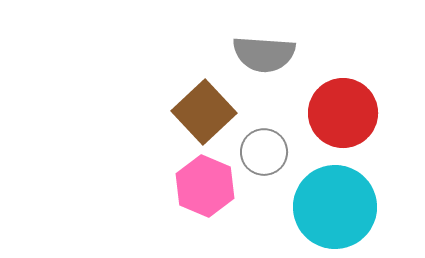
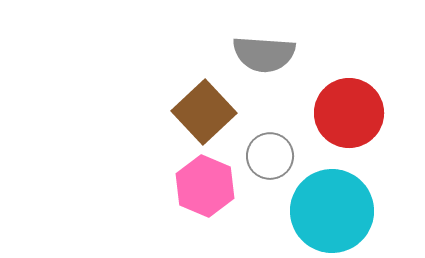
red circle: moved 6 px right
gray circle: moved 6 px right, 4 px down
cyan circle: moved 3 px left, 4 px down
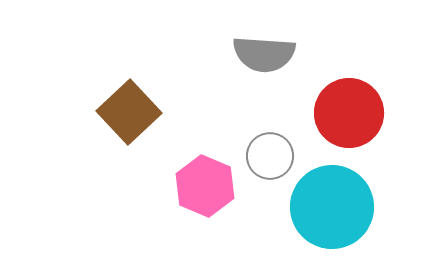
brown square: moved 75 px left
cyan circle: moved 4 px up
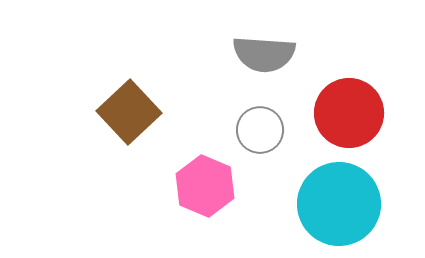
gray circle: moved 10 px left, 26 px up
cyan circle: moved 7 px right, 3 px up
